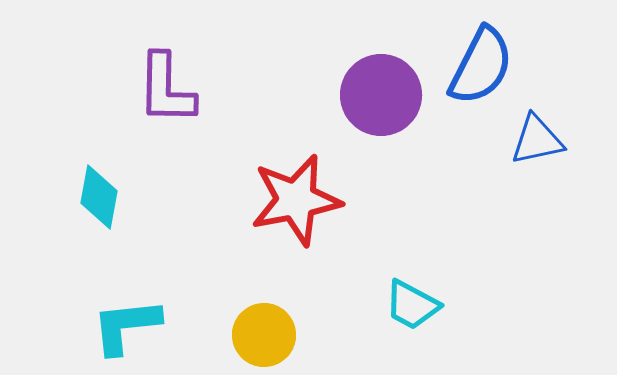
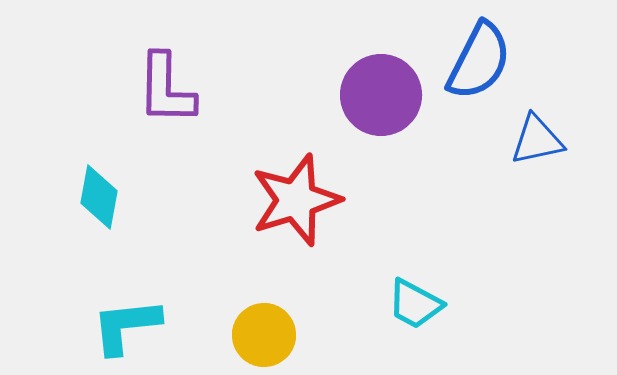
blue semicircle: moved 2 px left, 5 px up
red star: rotated 6 degrees counterclockwise
cyan trapezoid: moved 3 px right, 1 px up
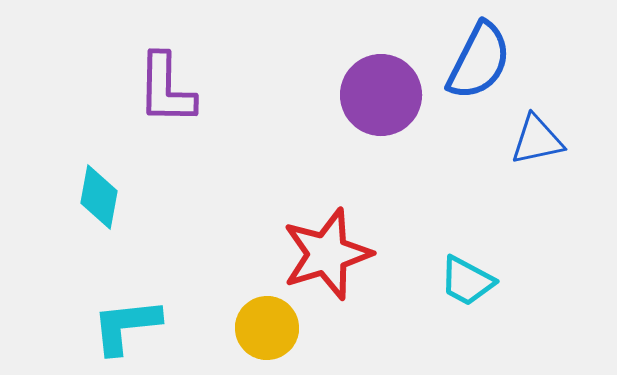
red star: moved 31 px right, 54 px down
cyan trapezoid: moved 52 px right, 23 px up
yellow circle: moved 3 px right, 7 px up
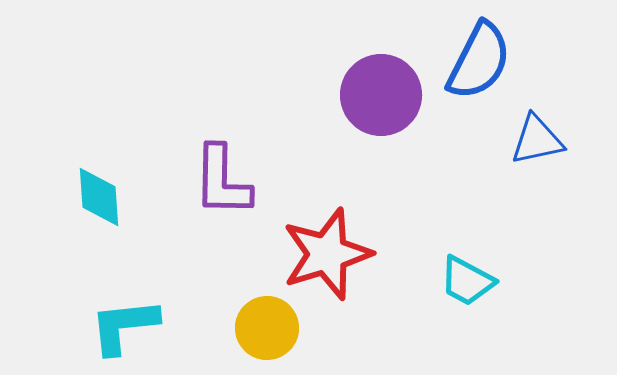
purple L-shape: moved 56 px right, 92 px down
cyan diamond: rotated 14 degrees counterclockwise
cyan L-shape: moved 2 px left
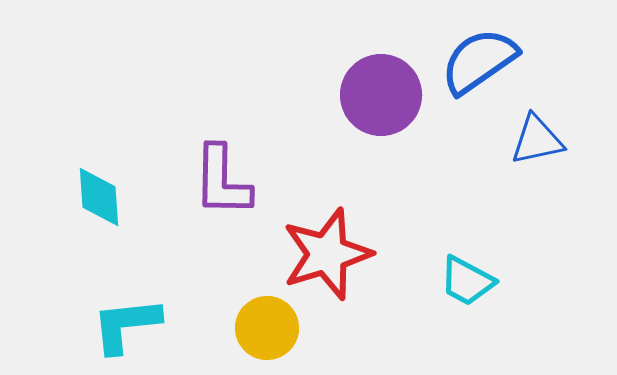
blue semicircle: rotated 152 degrees counterclockwise
cyan L-shape: moved 2 px right, 1 px up
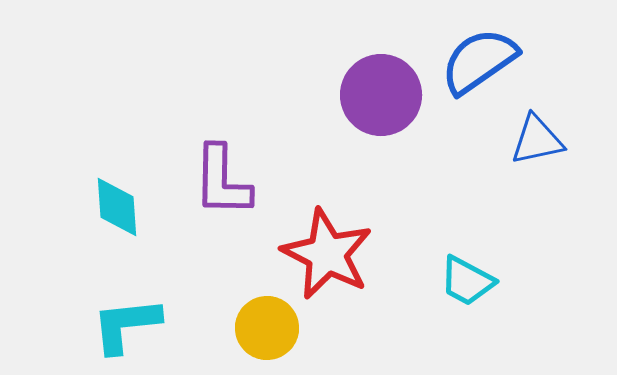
cyan diamond: moved 18 px right, 10 px down
red star: rotated 28 degrees counterclockwise
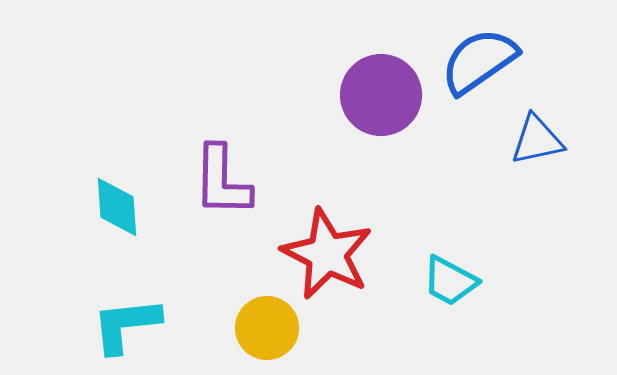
cyan trapezoid: moved 17 px left
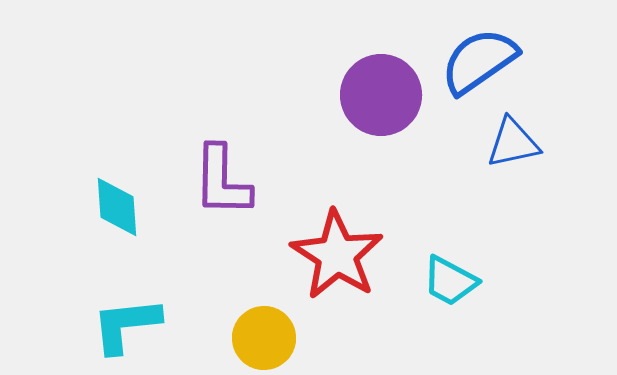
blue triangle: moved 24 px left, 3 px down
red star: moved 10 px right, 1 px down; rotated 6 degrees clockwise
yellow circle: moved 3 px left, 10 px down
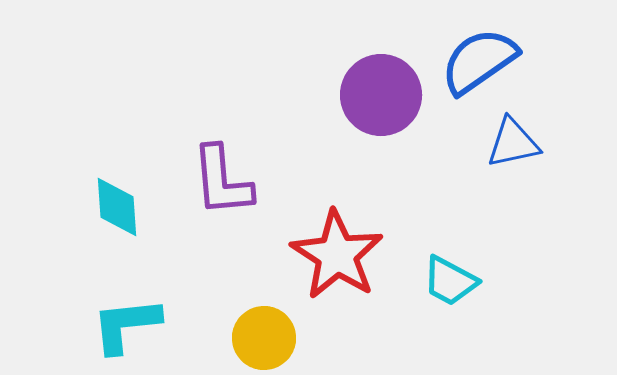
purple L-shape: rotated 6 degrees counterclockwise
